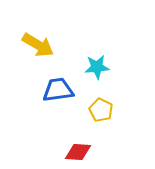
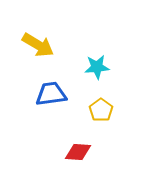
blue trapezoid: moved 7 px left, 4 px down
yellow pentagon: rotated 10 degrees clockwise
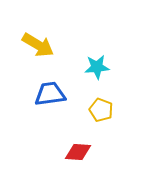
blue trapezoid: moved 1 px left
yellow pentagon: rotated 15 degrees counterclockwise
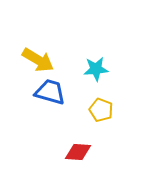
yellow arrow: moved 15 px down
cyan star: moved 1 px left, 2 px down
blue trapezoid: moved 2 px up; rotated 24 degrees clockwise
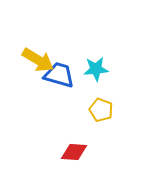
blue trapezoid: moved 9 px right, 17 px up
red diamond: moved 4 px left
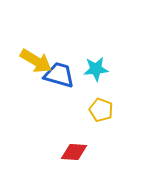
yellow arrow: moved 2 px left, 1 px down
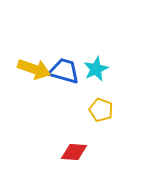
yellow arrow: moved 2 px left, 8 px down; rotated 12 degrees counterclockwise
cyan star: rotated 20 degrees counterclockwise
blue trapezoid: moved 5 px right, 4 px up
